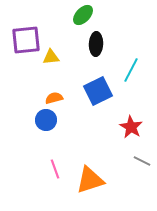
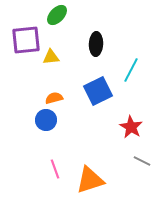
green ellipse: moved 26 px left
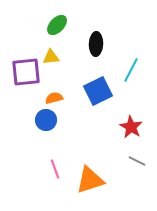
green ellipse: moved 10 px down
purple square: moved 32 px down
gray line: moved 5 px left
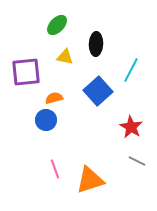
yellow triangle: moved 14 px right; rotated 18 degrees clockwise
blue square: rotated 16 degrees counterclockwise
